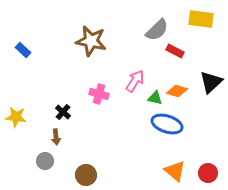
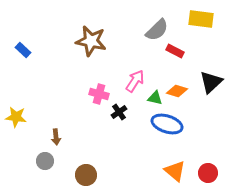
black cross: moved 56 px right; rotated 14 degrees clockwise
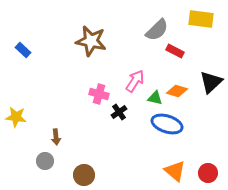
brown circle: moved 2 px left
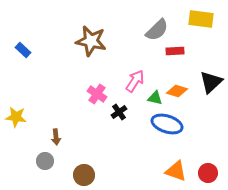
red rectangle: rotated 30 degrees counterclockwise
pink cross: moved 2 px left; rotated 18 degrees clockwise
orange triangle: moved 1 px right; rotated 20 degrees counterclockwise
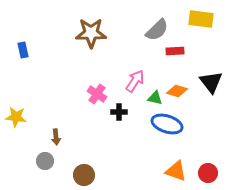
brown star: moved 8 px up; rotated 12 degrees counterclockwise
blue rectangle: rotated 35 degrees clockwise
black triangle: rotated 25 degrees counterclockwise
black cross: rotated 35 degrees clockwise
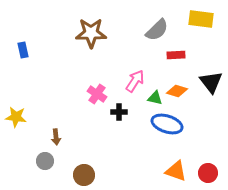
red rectangle: moved 1 px right, 4 px down
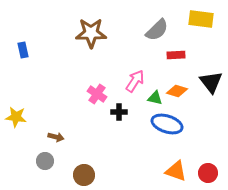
brown arrow: rotated 70 degrees counterclockwise
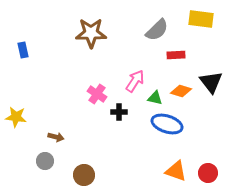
orange diamond: moved 4 px right
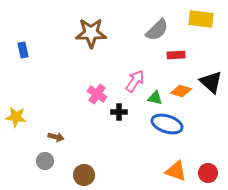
black triangle: rotated 10 degrees counterclockwise
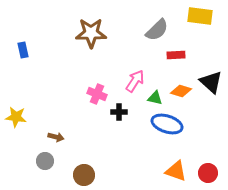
yellow rectangle: moved 1 px left, 3 px up
pink cross: rotated 12 degrees counterclockwise
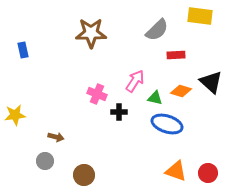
yellow star: moved 1 px left, 2 px up; rotated 15 degrees counterclockwise
